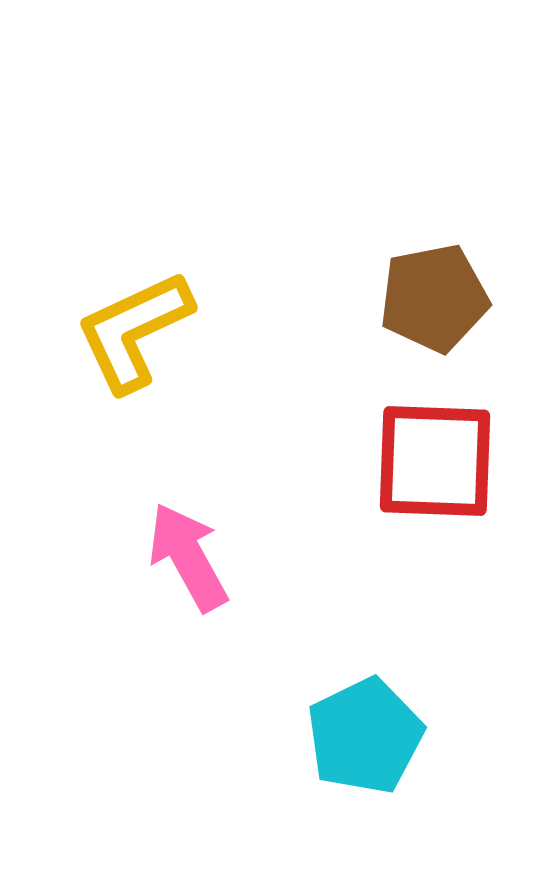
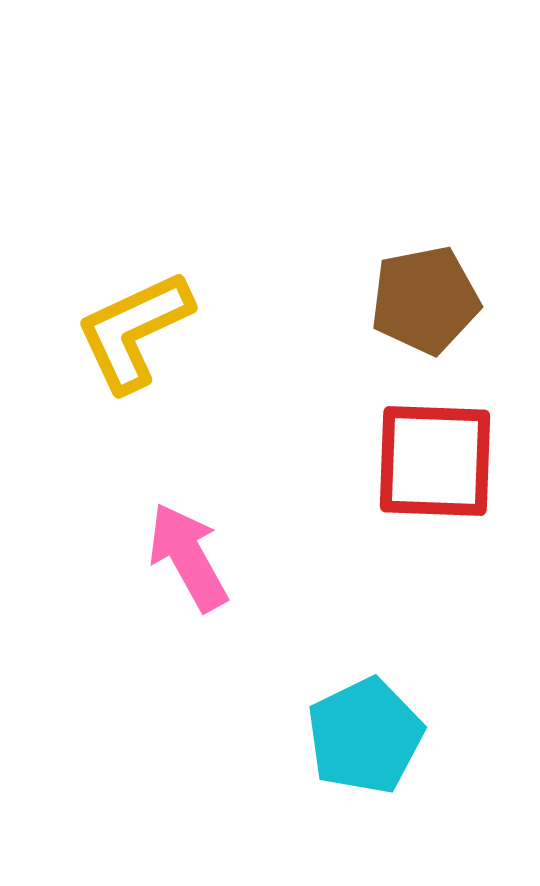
brown pentagon: moved 9 px left, 2 px down
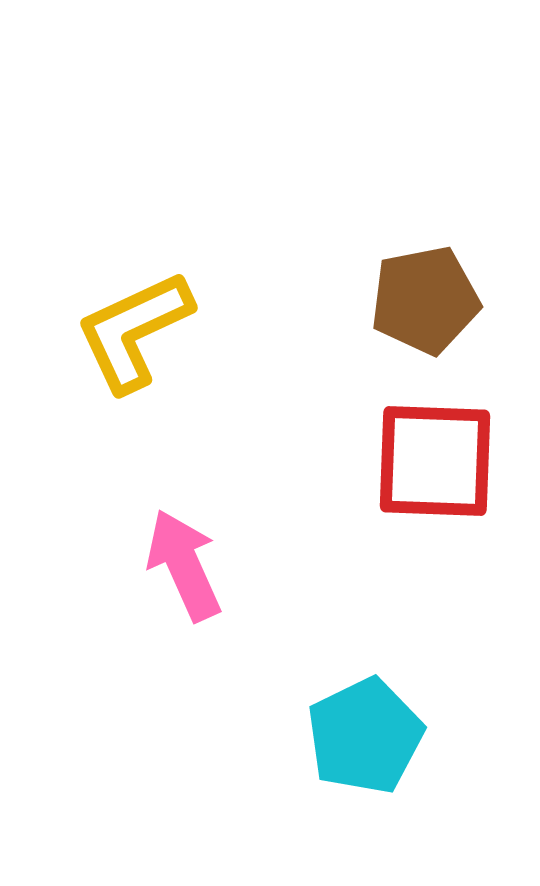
pink arrow: moved 4 px left, 8 px down; rotated 5 degrees clockwise
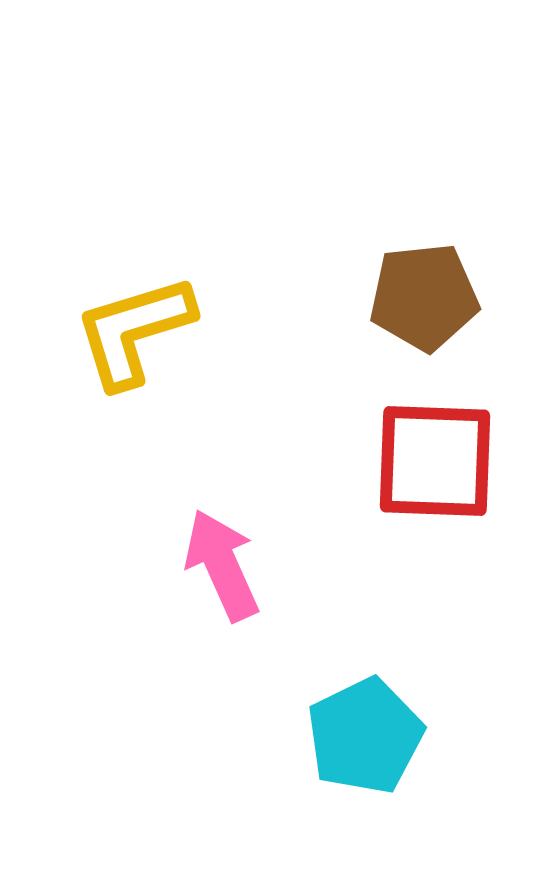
brown pentagon: moved 1 px left, 3 px up; rotated 5 degrees clockwise
yellow L-shape: rotated 8 degrees clockwise
pink arrow: moved 38 px right
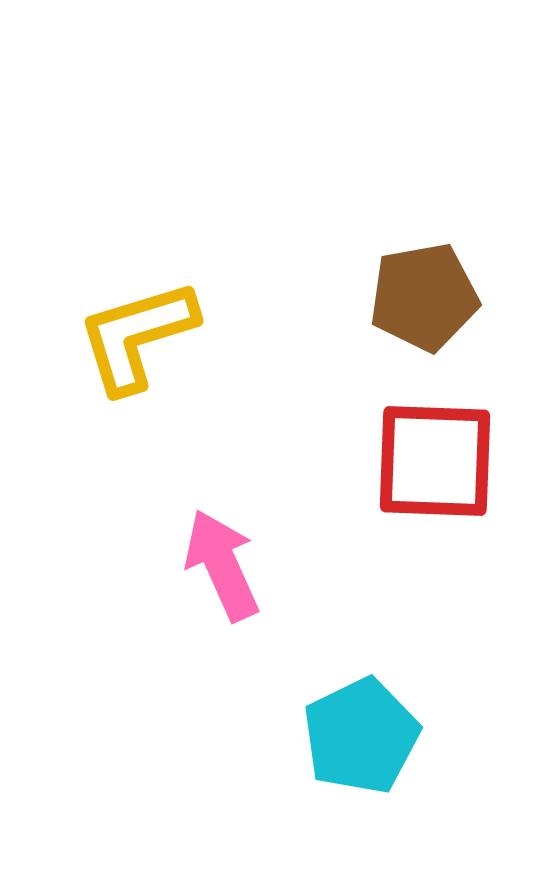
brown pentagon: rotated 4 degrees counterclockwise
yellow L-shape: moved 3 px right, 5 px down
cyan pentagon: moved 4 px left
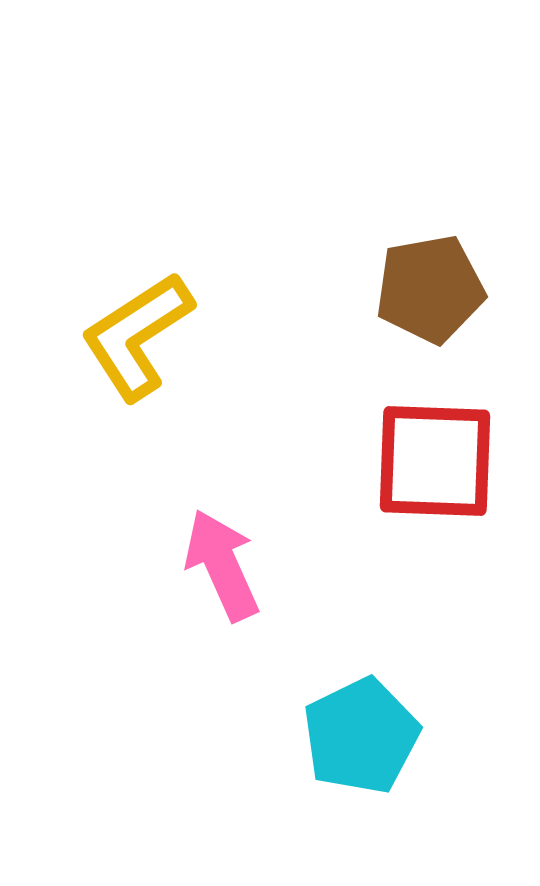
brown pentagon: moved 6 px right, 8 px up
yellow L-shape: rotated 16 degrees counterclockwise
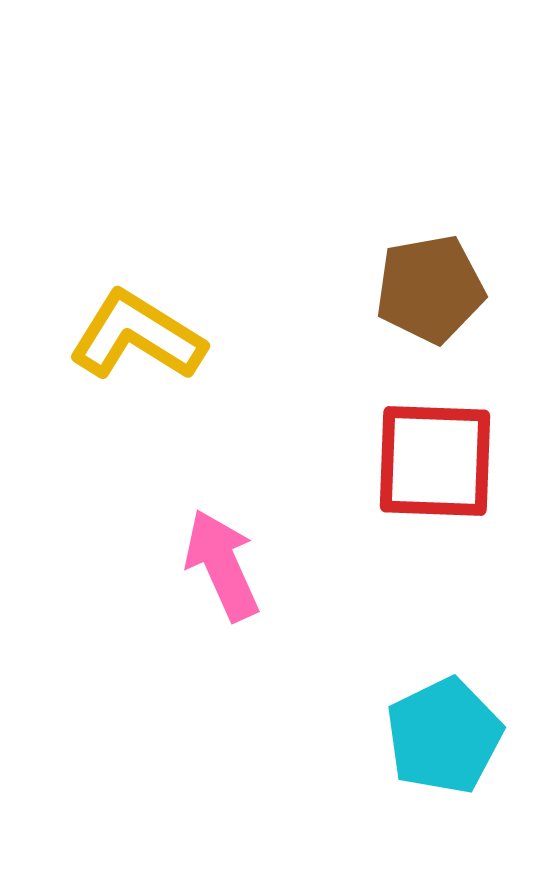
yellow L-shape: rotated 65 degrees clockwise
cyan pentagon: moved 83 px right
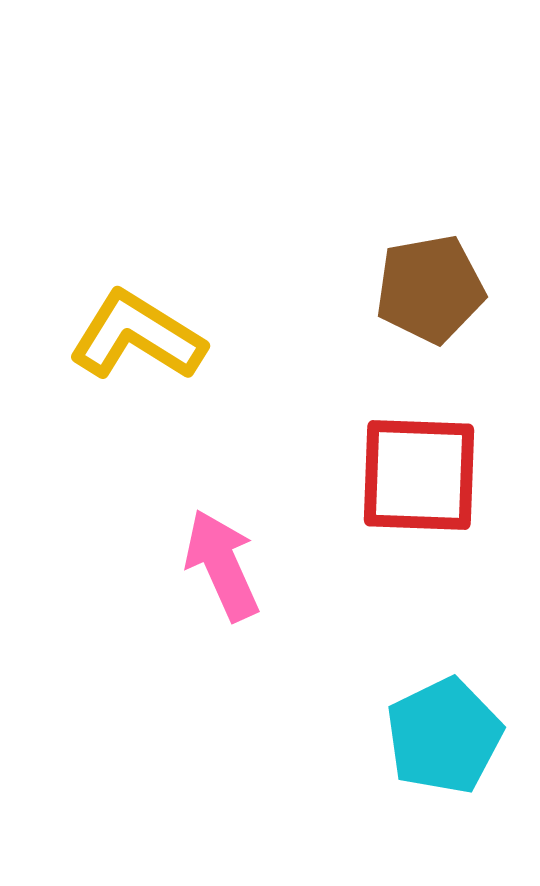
red square: moved 16 px left, 14 px down
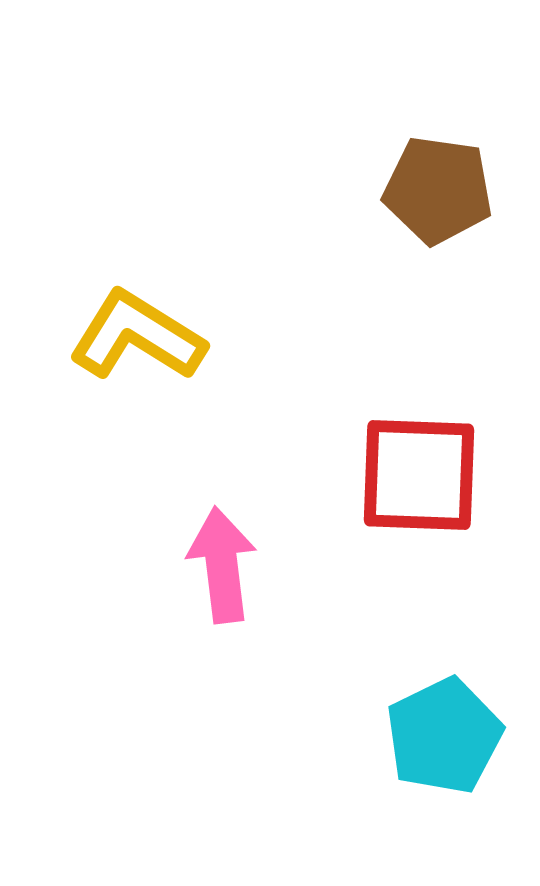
brown pentagon: moved 8 px right, 99 px up; rotated 18 degrees clockwise
pink arrow: rotated 17 degrees clockwise
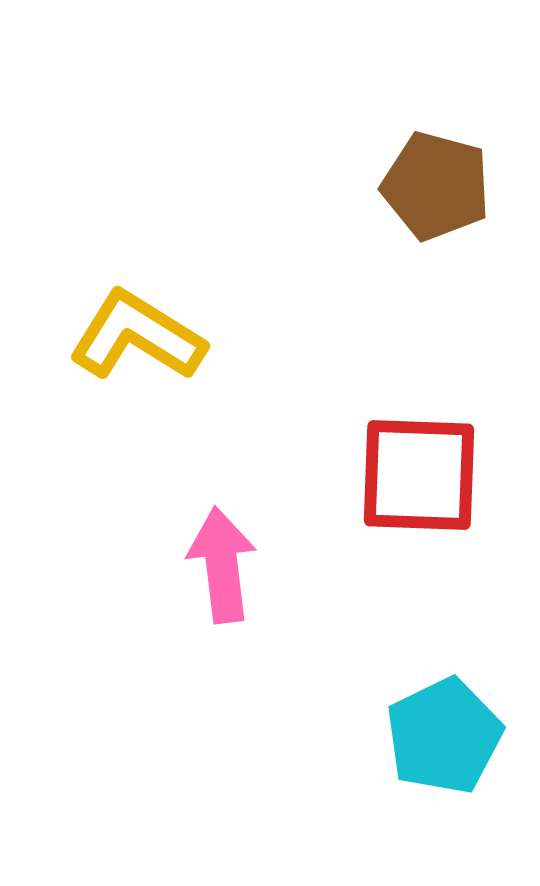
brown pentagon: moved 2 px left, 4 px up; rotated 7 degrees clockwise
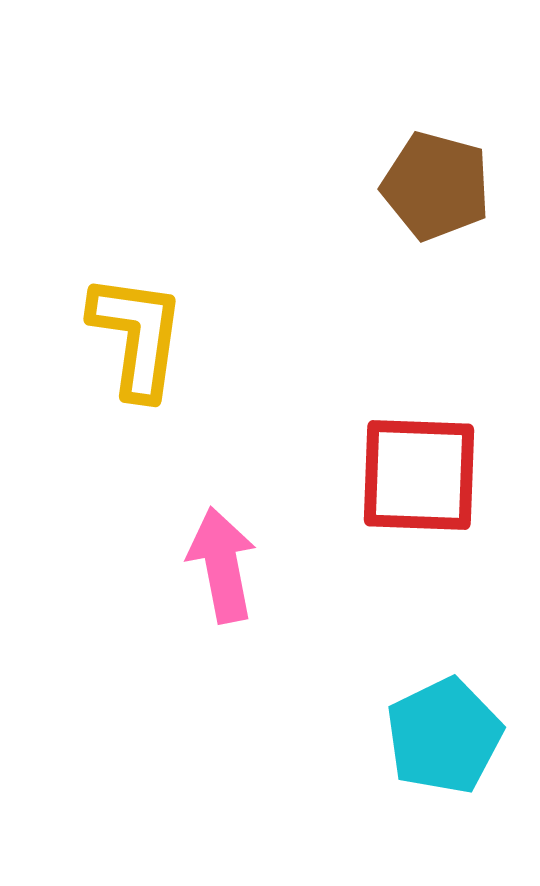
yellow L-shape: rotated 66 degrees clockwise
pink arrow: rotated 4 degrees counterclockwise
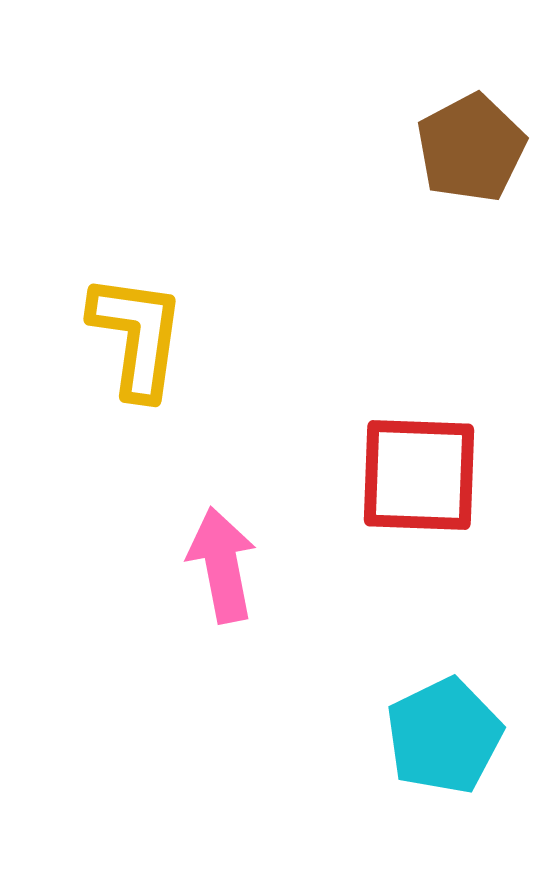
brown pentagon: moved 35 px right, 38 px up; rotated 29 degrees clockwise
